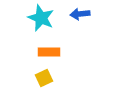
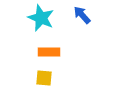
blue arrow: moved 2 px right, 1 px down; rotated 54 degrees clockwise
yellow square: rotated 30 degrees clockwise
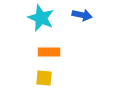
blue arrow: rotated 144 degrees clockwise
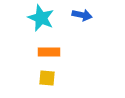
yellow square: moved 3 px right
